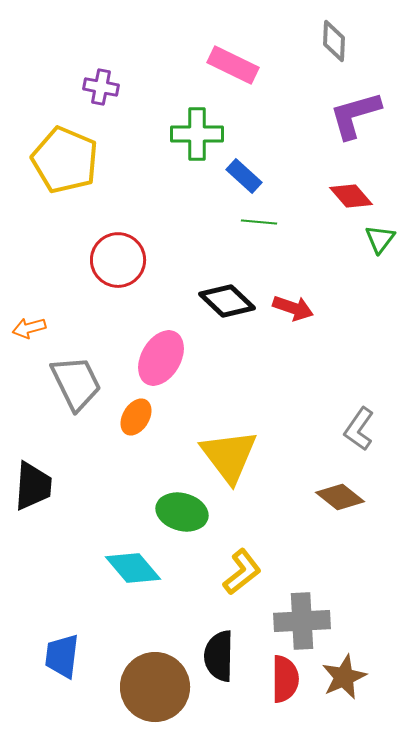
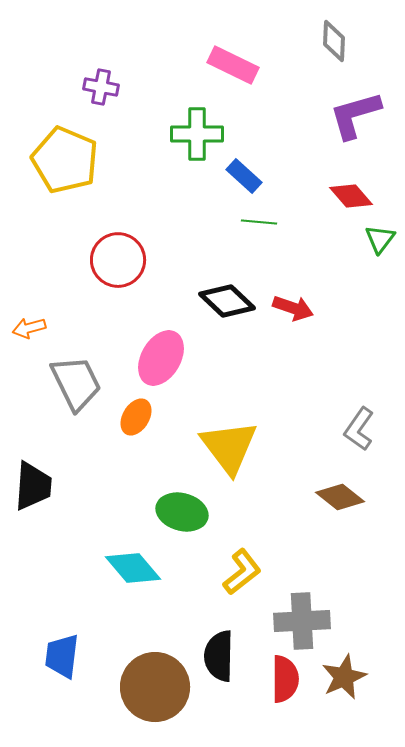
yellow triangle: moved 9 px up
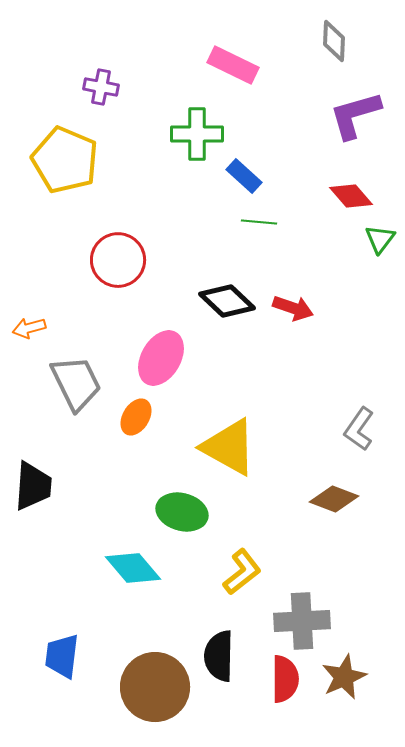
yellow triangle: rotated 24 degrees counterclockwise
brown diamond: moved 6 px left, 2 px down; rotated 18 degrees counterclockwise
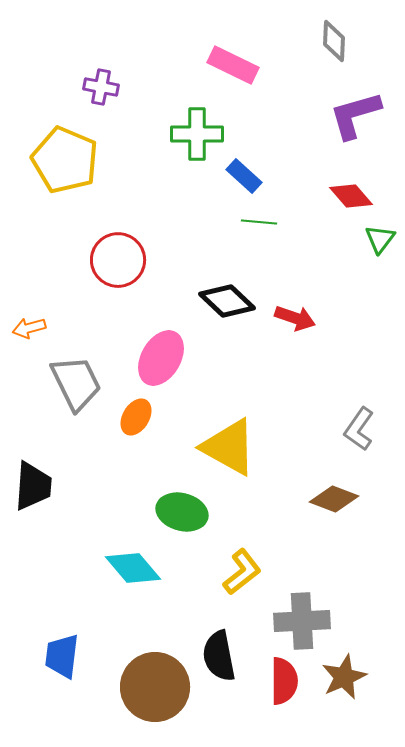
red arrow: moved 2 px right, 10 px down
black semicircle: rotated 12 degrees counterclockwise
red semicircle: moved 1 px left, 2 px down
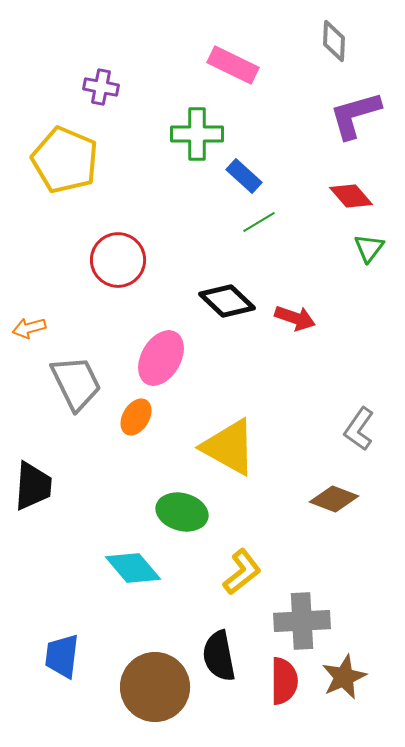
green line: rotated 36 degrees counterclockwise
green triangle: moved 11 px left, 9 px down
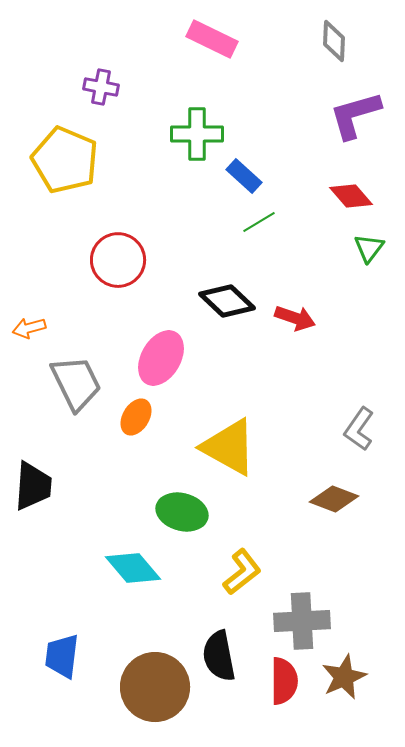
pink rectangle: moved 21 px left, 26 px up
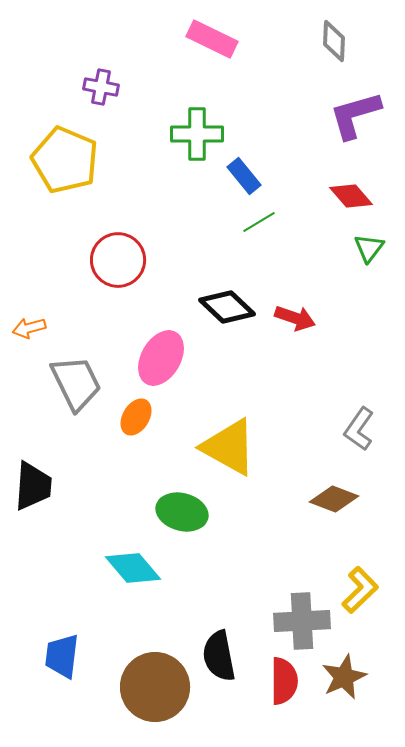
blue rectangle: rotated 9 degrees clockwise
black diamond: moved 6 px down
yellow L-shape: moved 118 px right, 18 px down; rotated 6 degrees counterclockwise
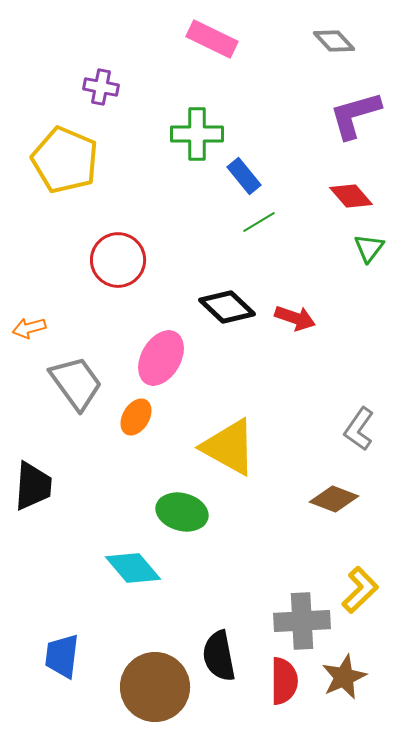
gray diamond: rotated 45 degrees counterclockwise
gray trapezoid: rotated 10 degrees counterclockwise
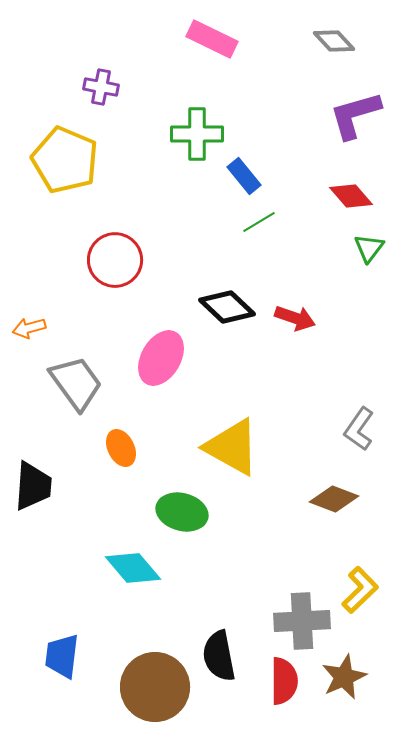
red circle: moved 3 px left
orange ellipse: moved 15 px left, 31 px down; rotated 57 degrees counterclockwise
yellow triangle: moved 3 px right
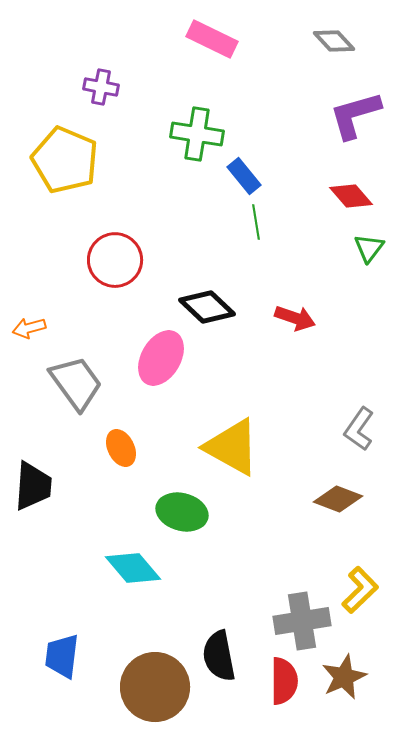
green cross: rotated 9 degrees clockwise
green line: moved 3 px left; rotated 68 degrees counterclockwise
black diamond: moved 20 px left
brown diamond: moved 4 px right
gray cross: rotated 6 degrees counterclockwise
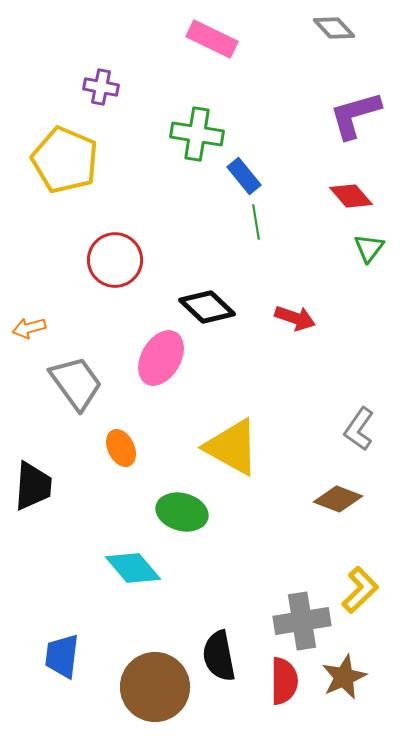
gray diamond: moved 13 px up
